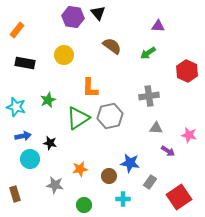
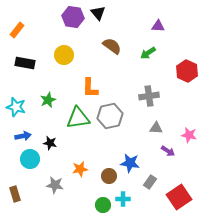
green triangle: rotated 25 degrees clockwise
green circle: moved 19 px right
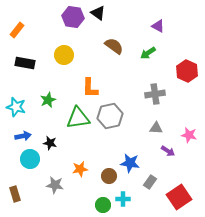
black triangle: rotated 14 degrees counterclockwise
purple triangle: rotated 24 degrees clockwise
brown semicircle: moved 2 px right
gray cross: moved 6 px right, 2 px up
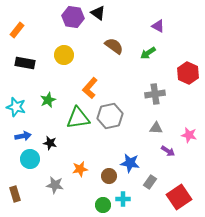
red hexagon: moved 1 px right, 2 px down
orange L-shape: rotated 40 degrees clockwise
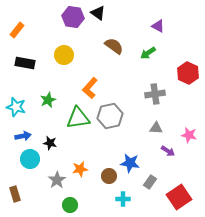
gray star: moved 2 px right, 5 px up; rotated 30 degrees clockwise
green circle: moved 33 px left
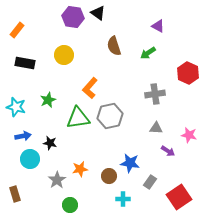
brown semicircle: rotated 144 degrees counterclockwise
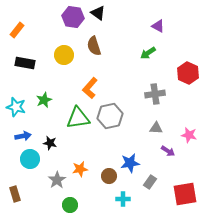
brown semicircle: moved 20 px left
green star: moved 4 px left
blue star: rotated 18 degrees counterclockwise
red square: moved 6 px right, 3 px up; rotated 25 degrees clockwise
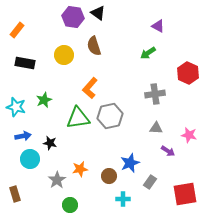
blue star: rotated 12 degrees counterclockwise
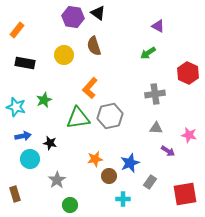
orange star: moved 15 px right, 10 px up
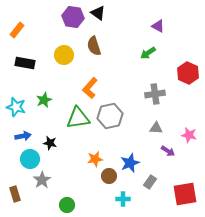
gray star: moved 15 px left
green circle: moved 3 px left
